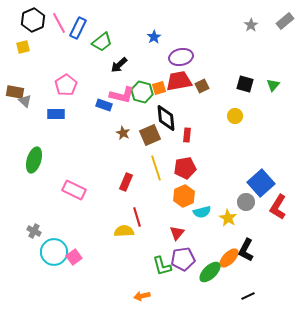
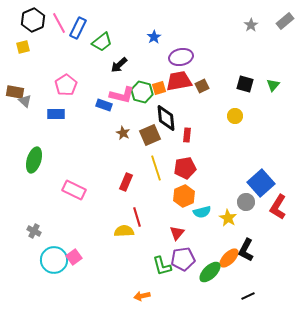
cyan circle at (54, 252): moved 8 px down
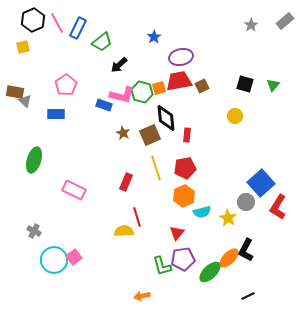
pink line at (59, 23): moved 2 px left
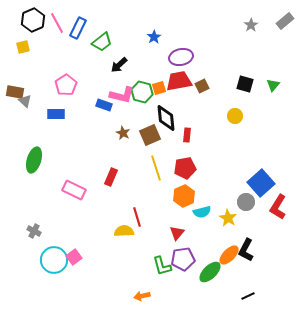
red rectangle at (126, 182): moved 15 px left, 5 px up
orange ellipse at (229, 258): moved 3 px up
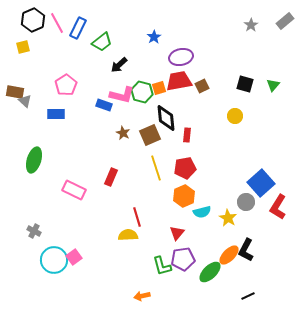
yellow semicircle at (124, 231): moved 4 px right, 4 px down
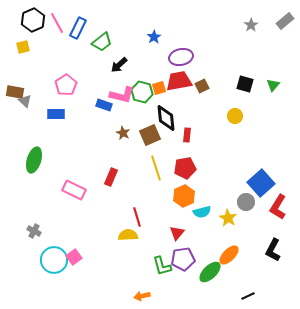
black L-shape at (246, 250): moved 27 px right
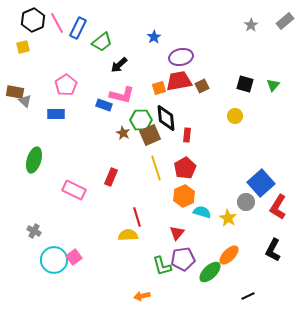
green hexagon at (142, 92): moved 1 px left, 28 px down; rotated 15 degrees counterclockwise
red pentagon at (185, 168): rotated 20 degrees counterclockwise
cyan semicircle at (202, 212): rotated 150 degrees counterclockwise
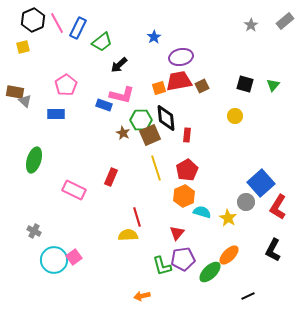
red pentagon at (185, 168): moved 2 px right, 2 px down
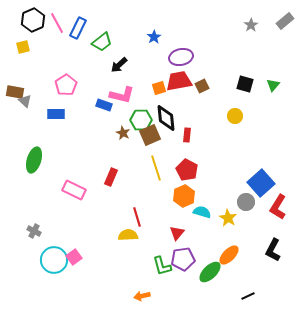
red pentagon at (187, 170): rotated 15 degrees counterclockwise
